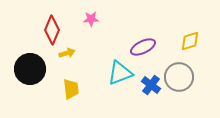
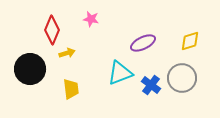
pink star: rotated 14 degrees clockwise
purple ellipse: moved 4 px up
gray circle: moved 3 px right, 1 px down
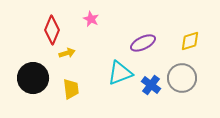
pink star: rotated 14 degrees clockwise
black circle: moved 3 px right, 9 px down
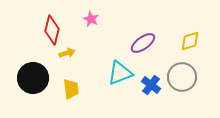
red diamond: rotated 8 degrees counterclockwise
purple ellipse: rotated 10 degrees counterclockwise
gray circle: moved 1 px up
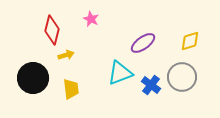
yellow arrow: moved 1 px left, 2 px down
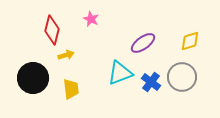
blue cross: moved 3 px up
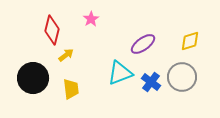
pink star: rotated 14 degrees clockwise
purple ellipse: moved 1 px down
yellow arrow: rotated 21 degrees counterclockwise
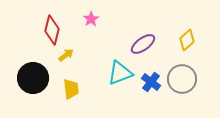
yellow diamond: moved 3 px left, 1 px up; rotated 25 degrees counterclockwise
gray circle: moved 2 px down
